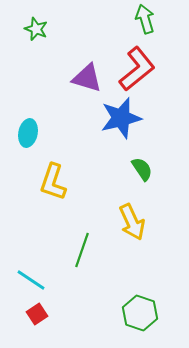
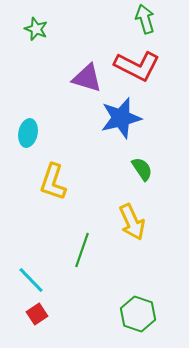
red L-shape: moved 3 px up; rotated 66 degrees clockwise
cyan line: rotated 12 degrees clockwise
green hexagon: moved 2 px left, 1 px down
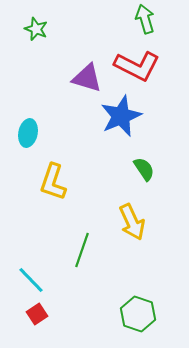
blue star: moved 2 px up; rotated 9 degrees counterclockwise
green semicircle: moved 2 px right
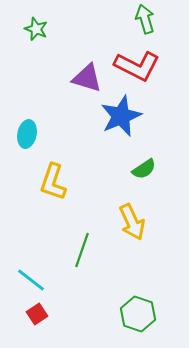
cyan ellipse: moved 1 px left, 1 px down
green semicircle: rotated 90 degrees clockwise
cyan line: rotated 8 degrees counterclockwise
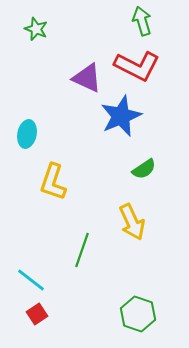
green arrow: moved 3 px left, 2 px down
purple triangle: rotated 8 degrees clockwise
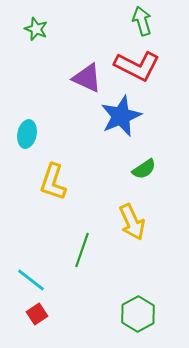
green hexagon: rotated 12 degrees clockwise
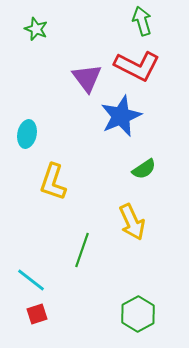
purple triangle: rotated 28 degrees clockwise
red square: rotated 15 degrees clockwise
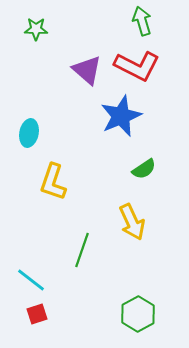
green star: rotated 20 degrees counterclockwise
purple triangle: moved 8 px up; rotated 12 degrees counterclockwise
cyan ellipse: moved 2 px right, 1 px up
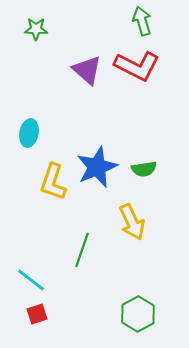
blue star: moved 24 px left, 51 px down
green semicircle: rotated 25 degrees clockwise
